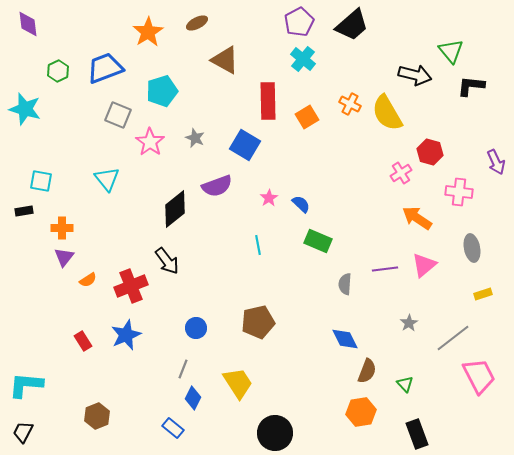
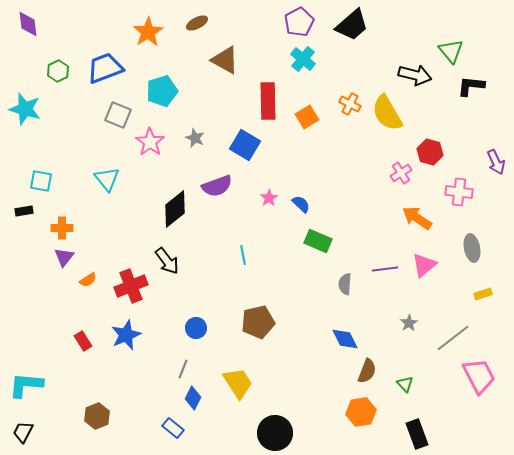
cyan line at (258, 245): moved 15 px left, 10 px down
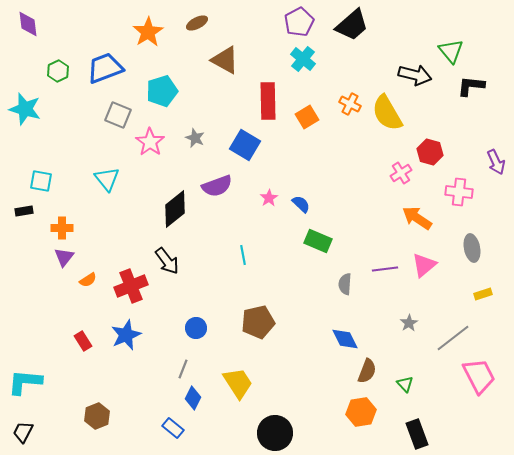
cyan L-shape at (26, 385): moved 1 px left, 3 px up
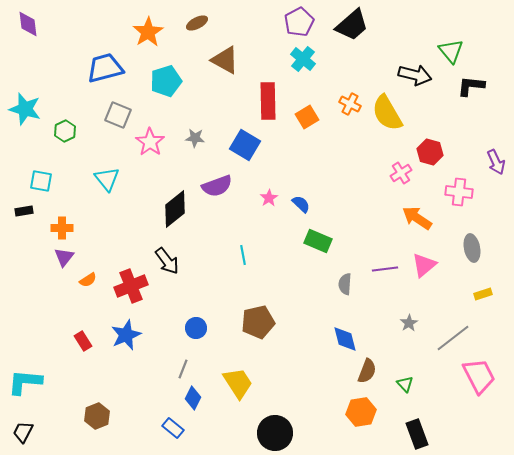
blue trapezoid at (105, 68): rotated 6 degrees clockwise
green hexagon at (58, 71): moved 7 px right, 60 px down
cyan pentagon at (162, 91): moved 4 px right, 10 px up
gray star at (195, 138): rotated 18 degrees counterclockwise
blue diamond at (345, 339): rotated 12 degrees clockwise
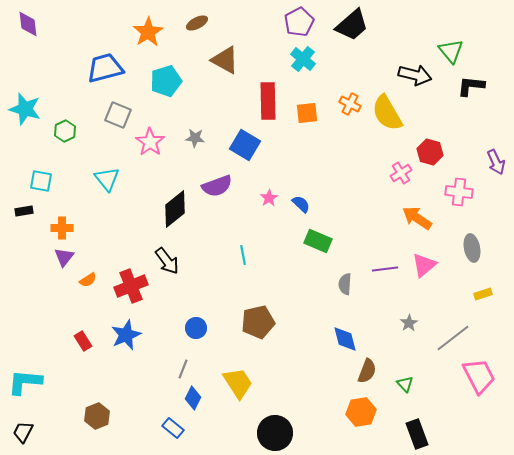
orange square at (307, 117): moved 4 px up; rotated 25 degrees clockwise
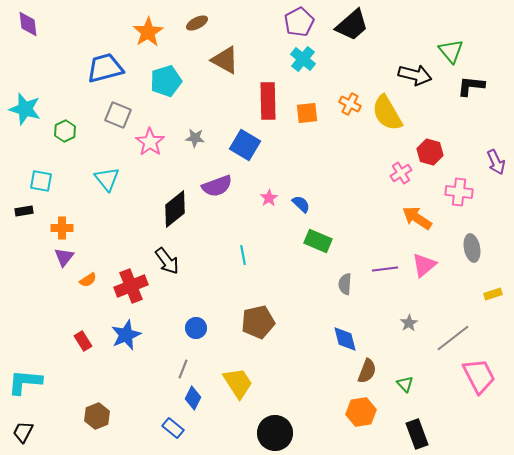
yellow rectangle at (483, 294): moved 10 px right
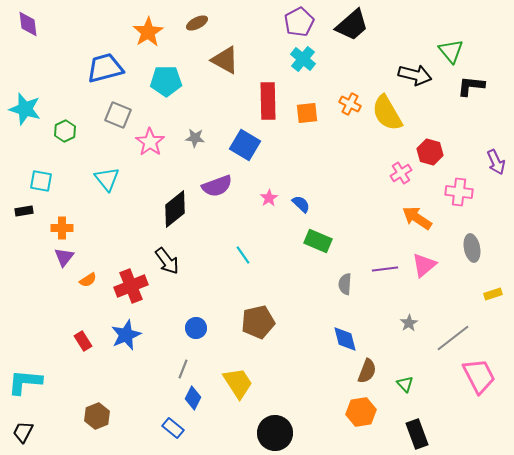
cyan pentagon at (166, 81): rotated 16 degrees clockwise
cyan line at (243, 255): rotated 24 degrees counterclockwise
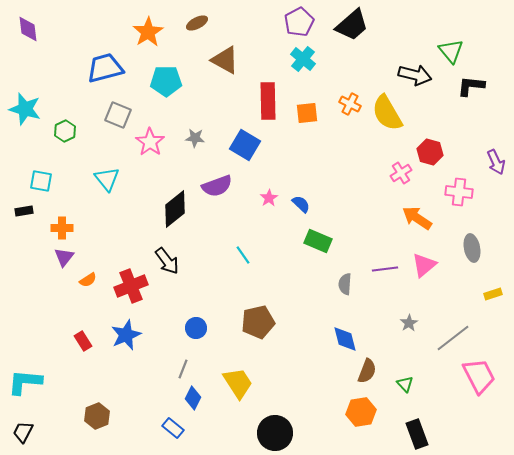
purple diamond at (28, 24): moved 5 px down
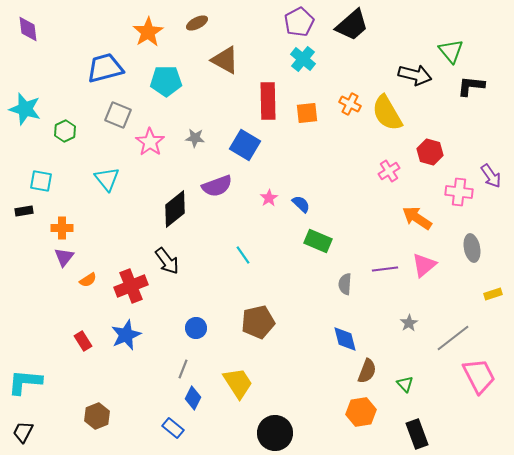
purple arrow at (496, 162): moved 5 px left, 14 px down; rotated 10 degrees counterclockwise
pink cross at (401, 173): moved 12 px left, 2 px up
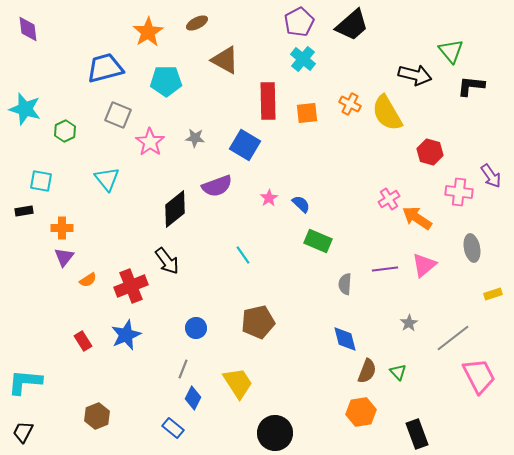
pink cross at (389, 171): moved 28 px down
green triangle at (405, 384): moved 7 px left, 12 px up
